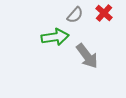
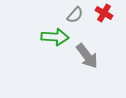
red cross: rotated 12 degrees counterclockwise
green arrow: rotated 12 degrees clockwise
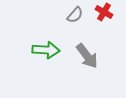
red cross: moved 1 px up
green arrow: moved 9 px left, 13 px down
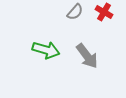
gray semicircle: moved 3 px up
green arrow: rotated 12 degrees clockwise
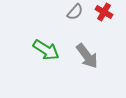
green arrow: rotated 16 degrees clockwise
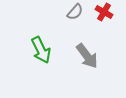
green arrow: moved 5 px left; rotated 32 degrees clockwise
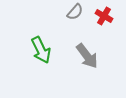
red cross: moved 4 px down
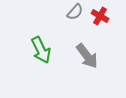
red cross: moved 4 px left
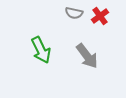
gray semicircle: moved 1 px left, 1 px down; rotated 60 degrees clockwise
red cross: rotated 24 degrees clockwise
